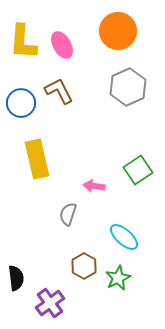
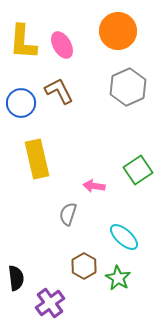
green star: rotated 15 degrees counterclockwise
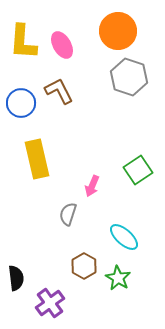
gray hexagon: moved 1 px right, 10 px up; rotated 18 degrees counterclockwise
pink arrow: moved 2 px left; rotated 75 degrees counterclockwise
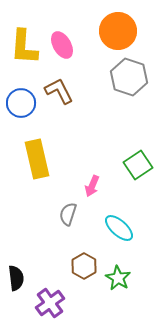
yellow L-shape: moved 1 px right, 5 px down
green square: moved 5 px up
cyan ellipse: moved 5 px left, 9 px up
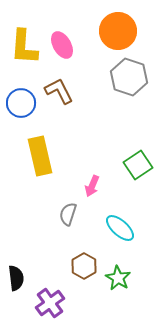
yellow rectangle: moved 3 px right, 3 px up
cyan ellipse: moved 1 px right
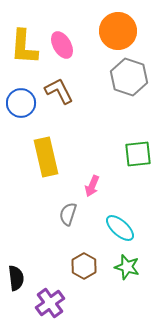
yellow rectangle: moved 6 px right, 1 px down
green square: moved 11 px up; rotated 28 degrees clockwise
green star: moved 9 px right, 11 px up; rotated 15 degrees counterclockwise
